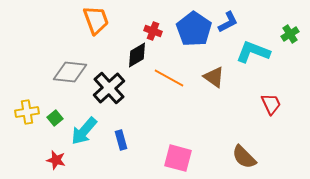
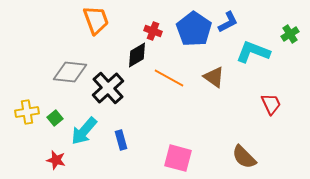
black cross: moved 1 px left
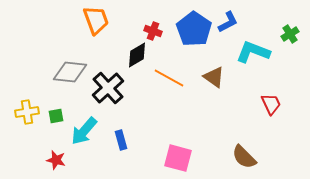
green square: moved 1 px right, 2 px up; rotated 28 degrees clockwise
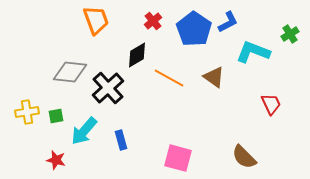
red cross: moved 10 px up; rotated 30 degrees clockwise
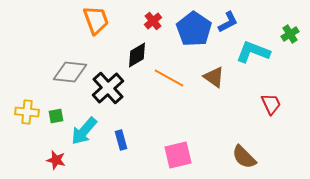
yellow cross: rotated 15 degrees clockwise
pink square: moved 3 px up; rotated 28 degrees counterclockwise
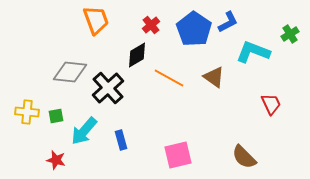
red cross: moved 2 px left, 4 px down
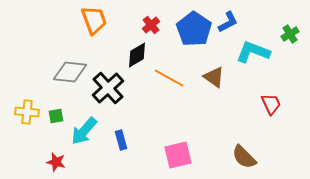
orange trapezoid: moved 2 px left
red star: moved 2 px down
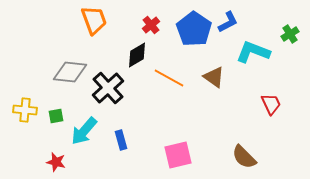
yellow cross: moved 2 px left, 2 px up
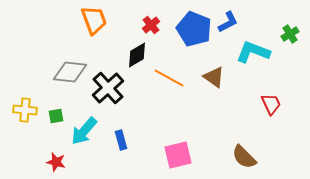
blue pentagon: rotated 12 degrees counterclockwise
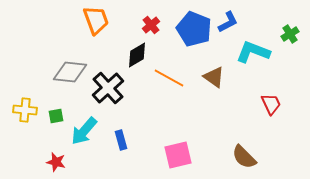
orange trapezoid: moved 2 px right
